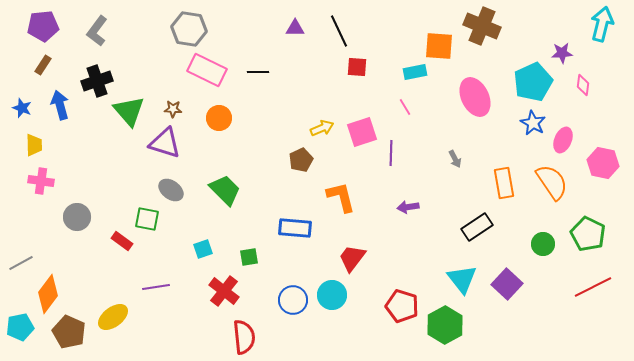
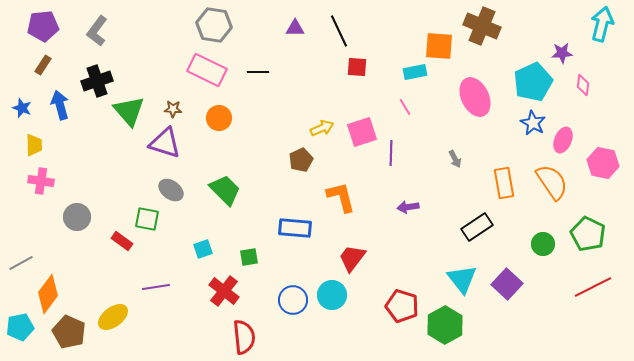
gray hexagon at (189, 29): moved 25 px right, 4 px up
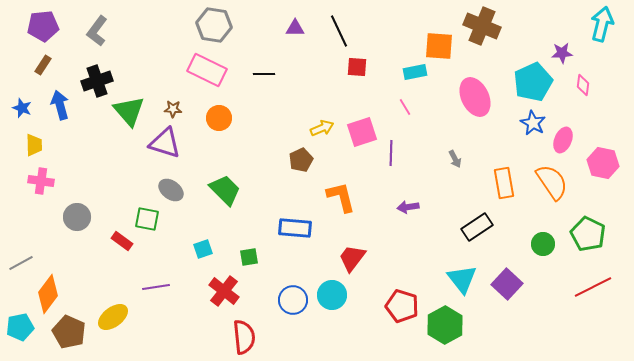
black line at (258, 72): moved 6 px right, 2 px down
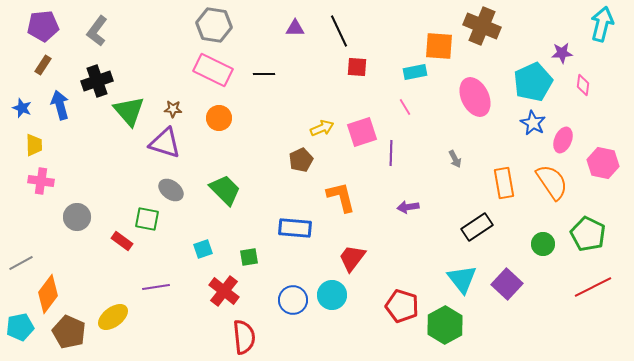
pink rectangle at (207, 70): moved 6 px right
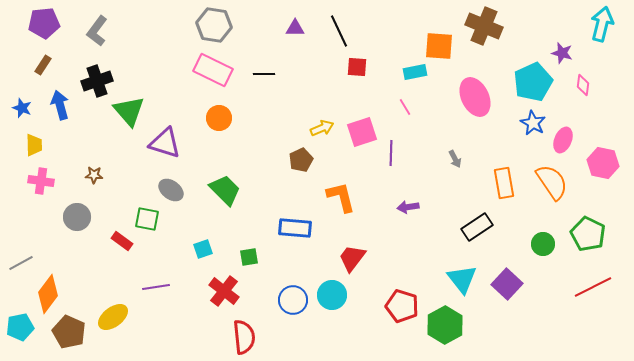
purple pentagon at (43, 26): moved 1 px right, 3 px up
brown cross at (482, 26): moved 2 px right
purple star at (562, 53): rotated 20 degrees clockwise
brown star at (173, 109): moved 79 px left, 66 px down
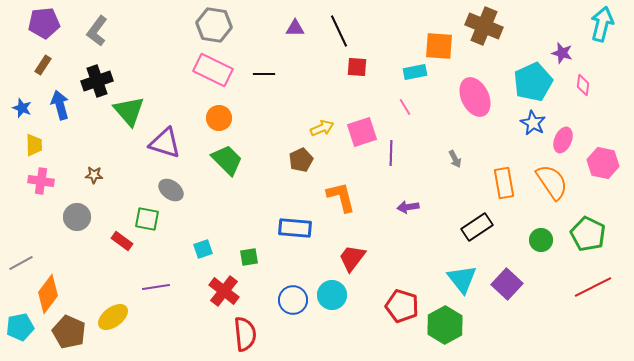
green trapezoid at (225, 190): moved 2 px right, 30 px up
green circle at (543, 244): moved 2 px left, 4 px up
red semicircle at (244, 337): moved 1 px right, 3 px up
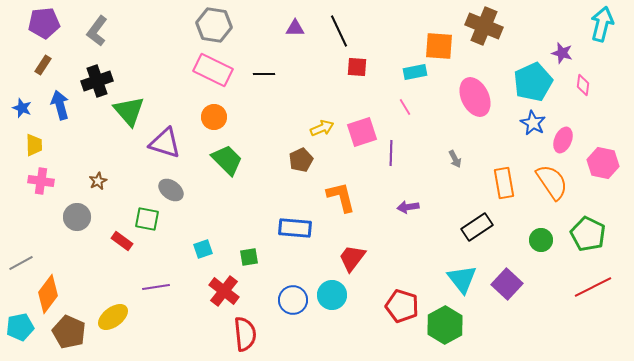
orange circle at (219, 118): moved 5 px left, 1 px up
brown star at (94, 175): moved 4 px right, 6 px down; rotated 30 degrees counterclockwise
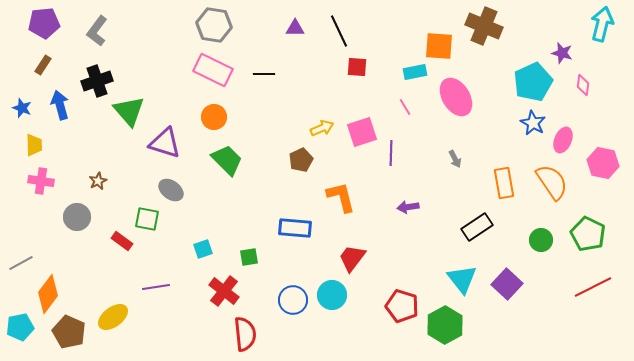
pink ellipse at (475, 97): moved 19 px left; rotated 6 degrees counterclockwise
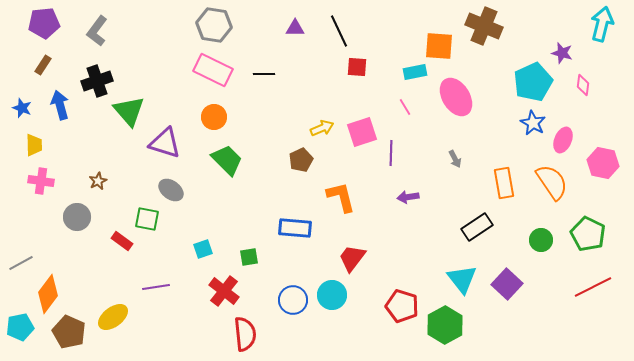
purple arrow at (408, 207): moved 10 px up
